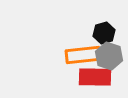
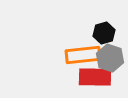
gray hexagon: moved 1 px right, 2 px down
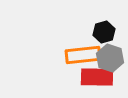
black hexagon: moved 1 px up
red rectangle: moved 2 px right
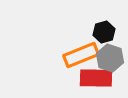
orange rectangle: moved 2 px left; rotated 16 degrees counterclockwise
red rectangle: moved 1 px left, 1 px down
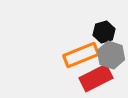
gray hexagon: moved 1 px right, 3 px up
red rectangle: rotated 28 degrees counterclockwise
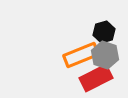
gray hexagon: moved 6 px left
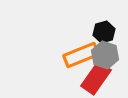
red rectangle: rotated 28 degrees counterclockwise
